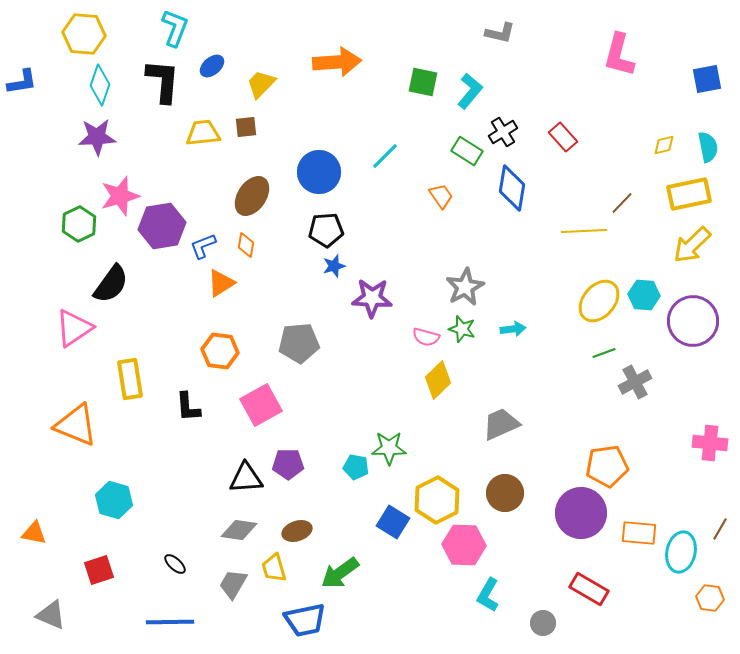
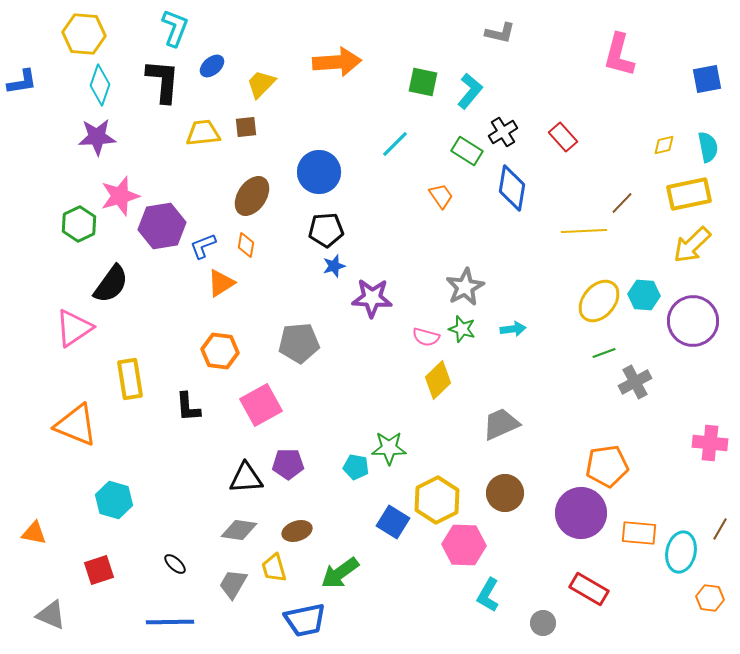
cyan line at (385, 156): moved 10 px right, 12 px up
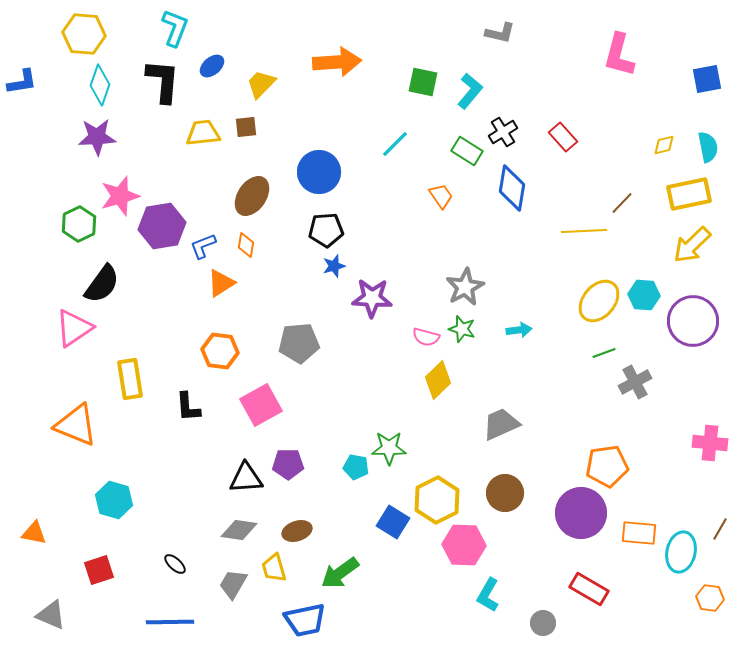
black semicircle at (111, 284): moved 9 px left
cyan arrow at (513, 329): moved 6 px right, 1 px down
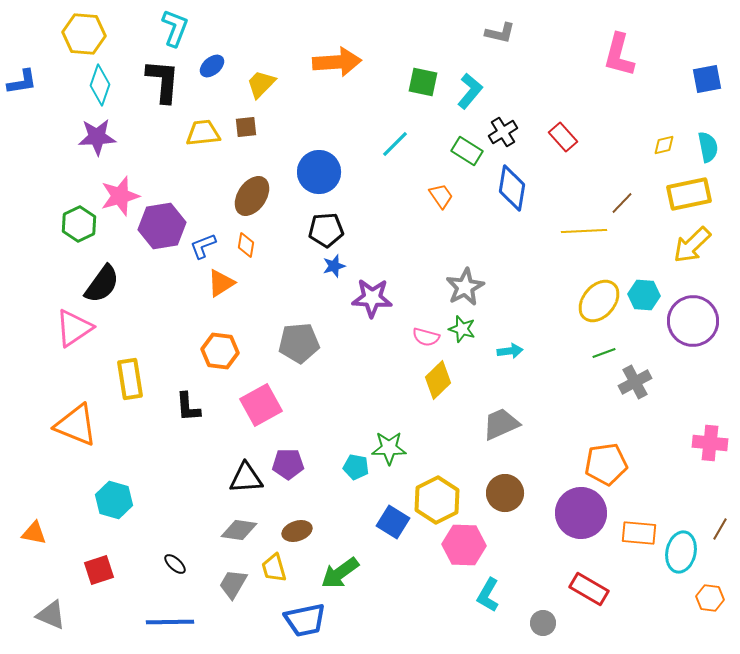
cyan arrow at (519, 330): moved 9 px left, 21 px down
orange pentagon at (607, 466): moved 1 px left, 2 px up
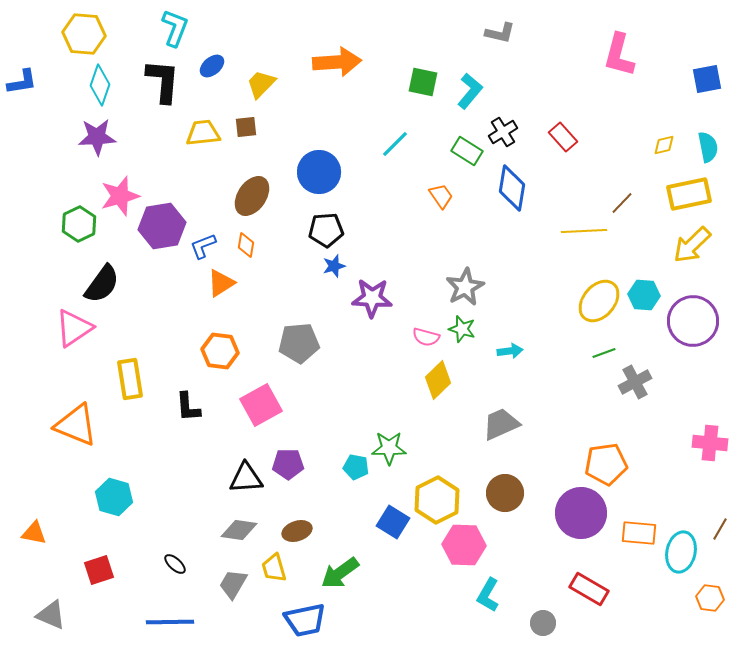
cyan hexagon at (114, 500): moved 3 px up
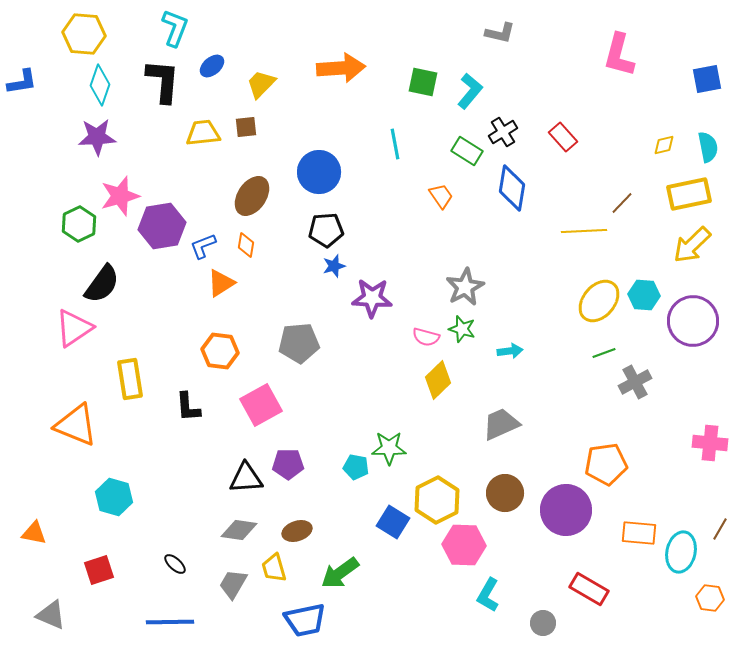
orange arrow at (337, 62): moved 4 px right, 6 px down
cyan line at (395, 144): rotated 56 degrees counterclockwise
purple circle at (581, 513): moved 15 px left, 3 px up
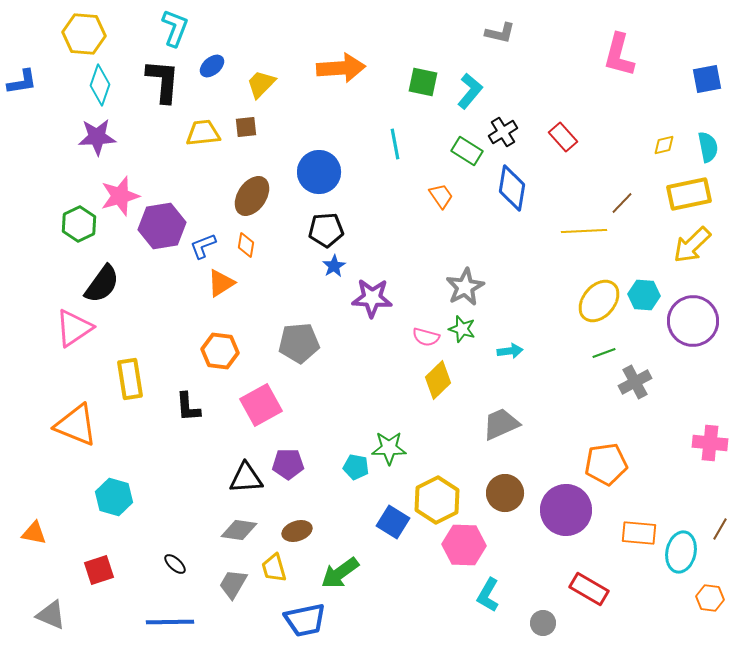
blue star at (334, 266): rotated 15 degrees counterclockwise
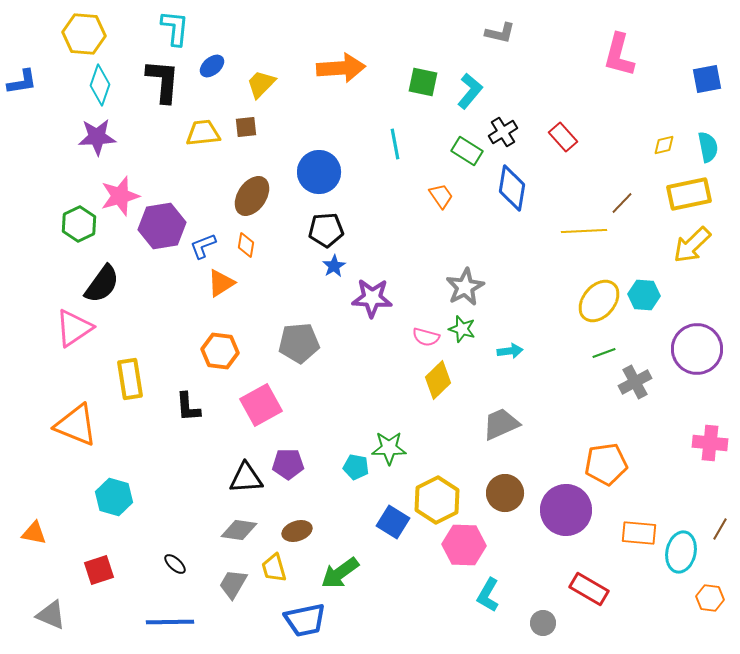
cyan L-shape at (175, 28): rotated 15 degrees counterclockwise
purple circle at (693, 321): moved 4 px right, 28 px down
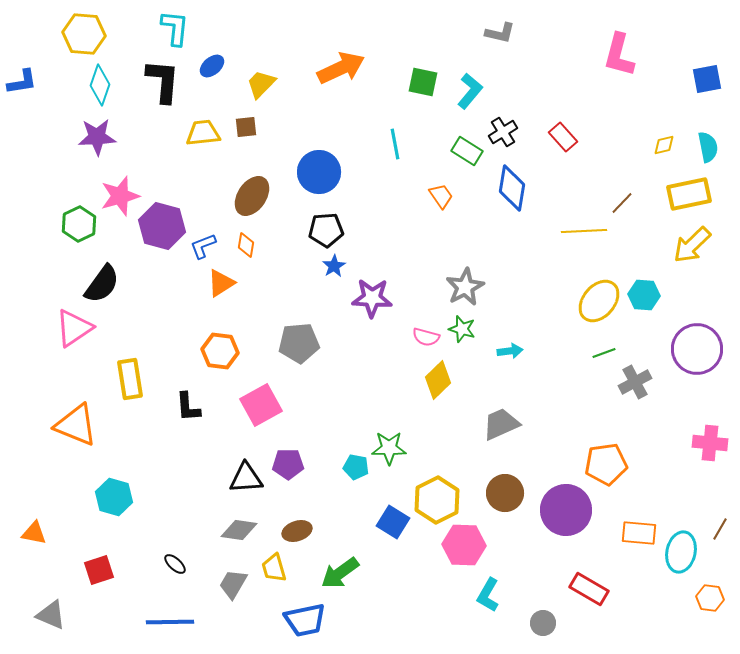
orange arrow at (341, 68): rotated 21 degrees counterclockwise
purple hexagon at (162, 226): rotated 24 degrees clockwise
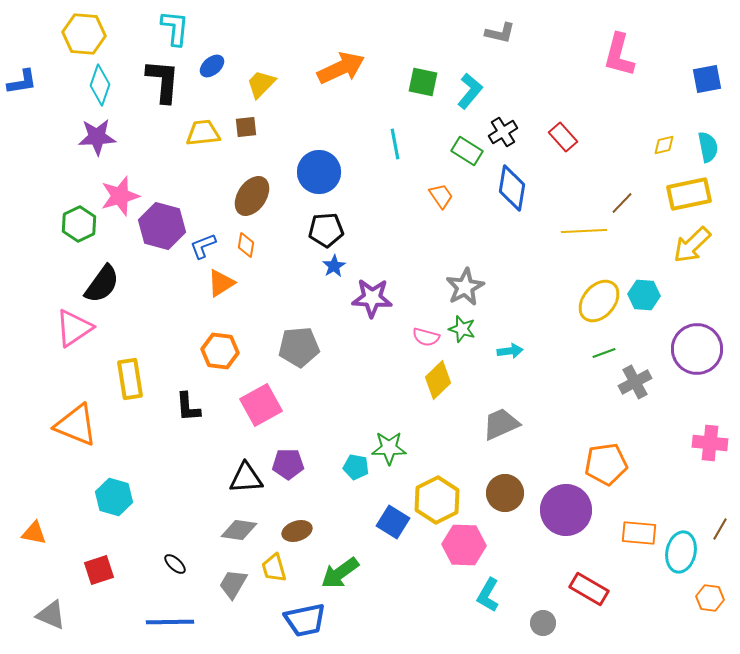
gray pentagon at (299, 343): moved 4 px down
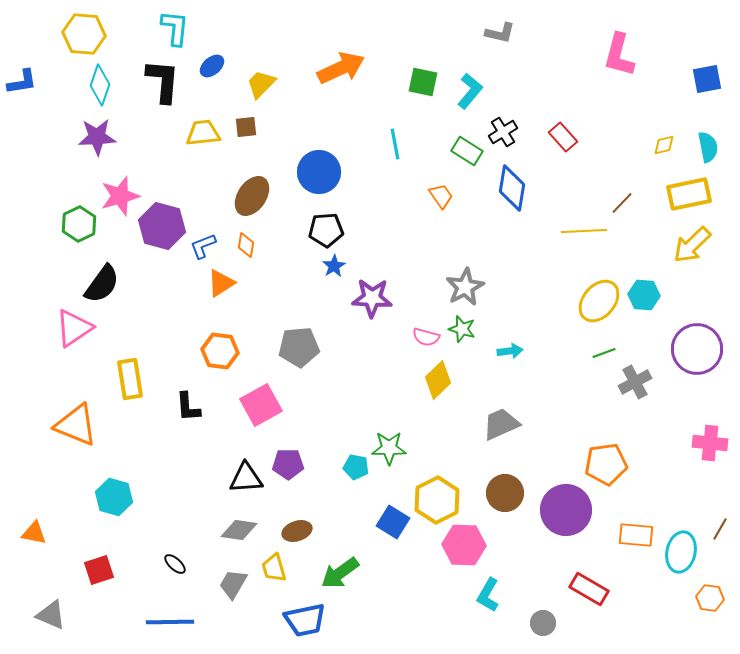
orange rectangle at (639, 533): moved 3 px left, 2 px down
